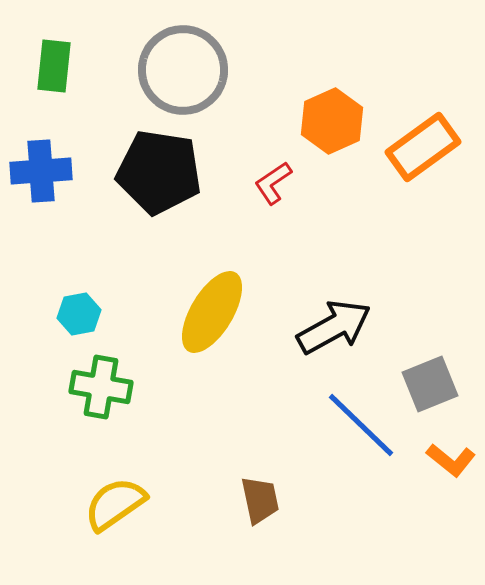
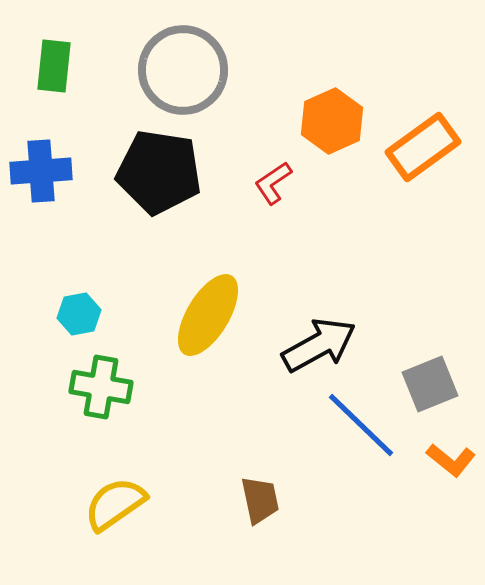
yellow ellipse: moved 4 px left, 3 px down
black arrow: moved 15 px left, 18 px down
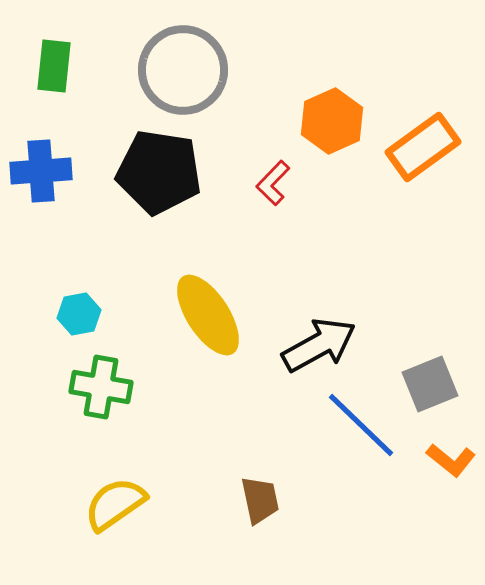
red L-shape: rotated 12 degrees counterclockwise
yellow ellipse: rotated 64 degrees counterclockwise
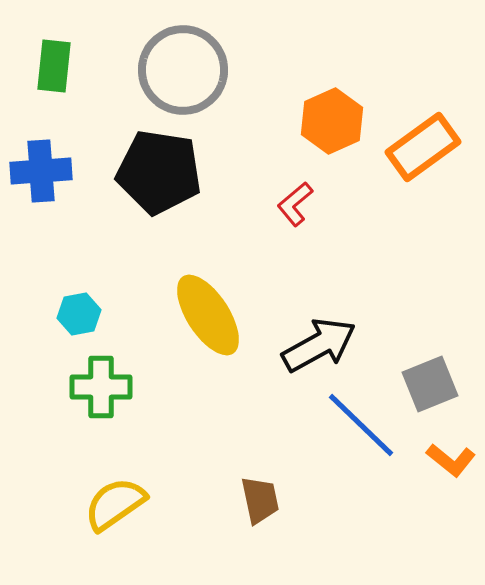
red L-shape: moved 22 px right, 21 px down; rotated 6 degrees clockwise
green cross: rotated 10 degrees counterclockwise
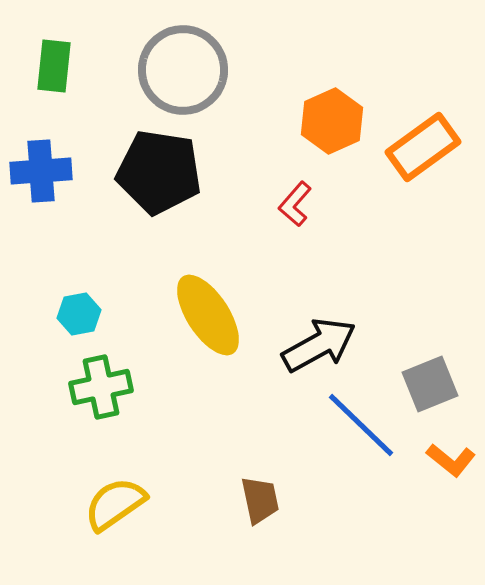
red L-shape: rotated 9 degrees counterclockwise
green cross: rotated 12 degrees counterclockwise
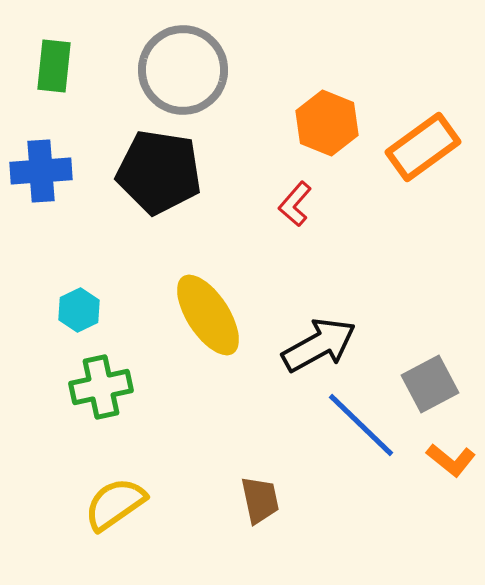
orange hexagon: moved 5 px left, 2 px down; rotated 14 degrees counterclockwise
cyan hexagon: moved 4 px up; rotated 15 degrees counterclockwise
gray square: rotated 6 degrees counterclockwise
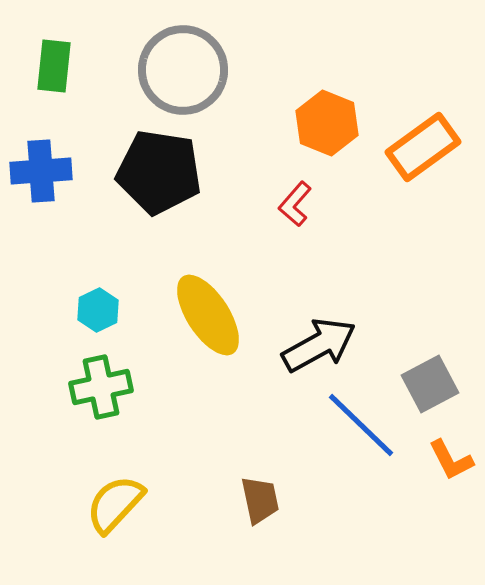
cyan hexagon: moved 19 px right
orange L-shape: rotated 24 degrees clockwise
yellow semicircle: rotated 12 degrees counterclockwise
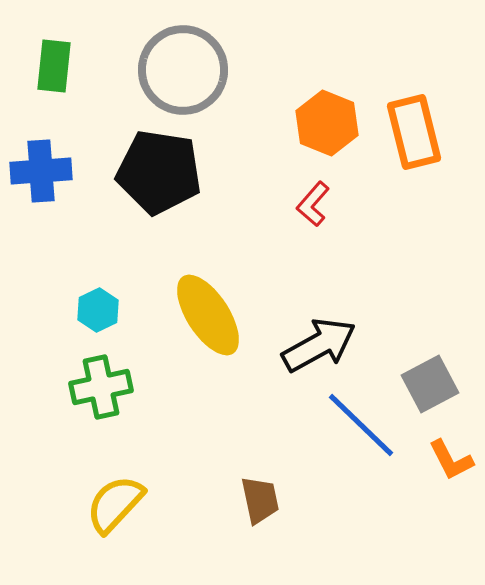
orange rectangle: moved 9 px left, 15 px up; rotated 68 degrees counterclockwise
red L-shape: moved 18 px right
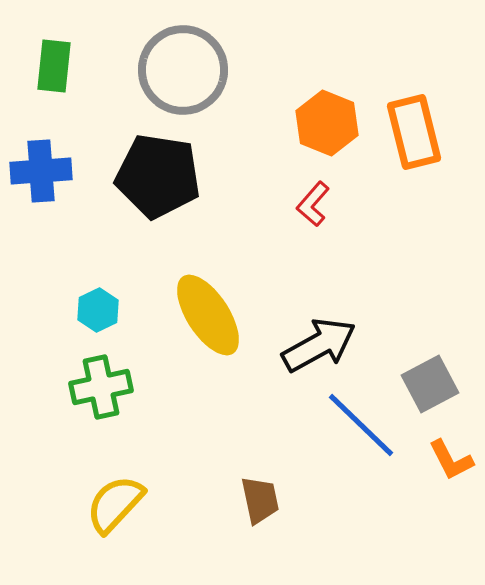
black pentagon: moved 1 px left, 4 px down
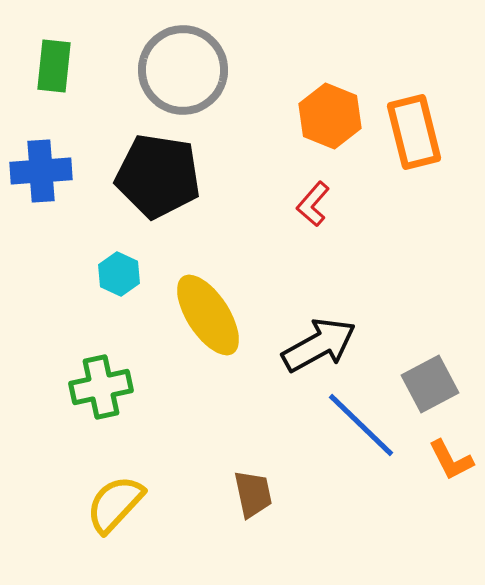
orange hexagon: moved 3 px right, 7 px up
cyan hexagon: moved 21 px right, 36 px up; rotated 9 degrees counterclockwise
brown trapezoid: moved 7 px left, 6 px up
